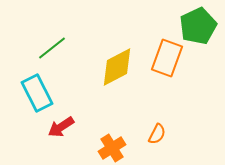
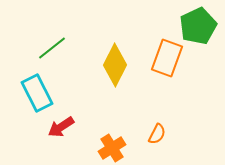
yellow diamond: moved 2 px left, 2 px up; rotated 36 degrees counterclockwise
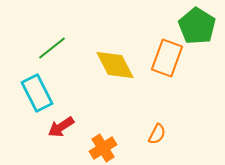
green pentagon: moved 1 px left; rotated 15 degrees counterclockwise
yellow diamond: rotated 54 degrees counterclockwise
orange cross: moved 9 px left
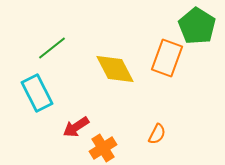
yellow diamond: moved 4 px down
red arrow: moved 15 px right
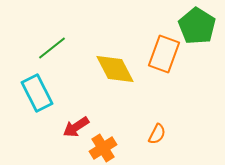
orange rectangle: moved 3 px left, 4 px up
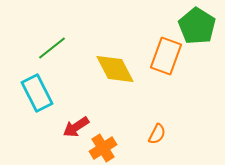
orange rectangle: moved 2 px right, 2 px down
